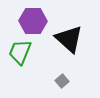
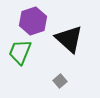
purple hexagon: rotated 20 degrees counterclockwise
gray square: moved 2 px left
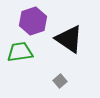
black triangle: rotated 8 degrees counterclockwise
green trapezoid: rotated 60 degrees clockwise
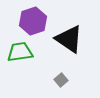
gray square: moved 1 px right, 1 px up
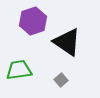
black triangle: moved 2 px left, 3 px down
green trapezoid: moved 1 px left, 18 px down
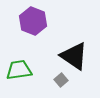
purple hexagon: rotated 20 degrees counterclockwise
black triangle: moved 7 px right, 14 px down
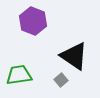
green trapezoid: moved 5 px down
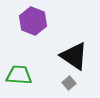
green trapezoid: rotated 12 degrees clockwise
gray square: moved 8 px right, 3 px down
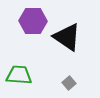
purple hexagon: rotated 20 degrees counterclockwise
black triangle: moved 7 px left, 19 px up
